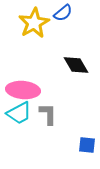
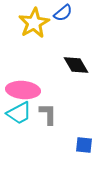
blue square: moved 3 px left
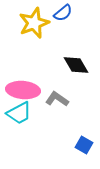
yellow star: rotated 8 degrees clockwise
gray L-shape: moved 9 px right, 15 px up; rotated 55 degrees counterclockwise
blue square: rotated 24 degrees clockwise
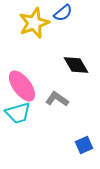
pink ellipse: moved 1 px left, 4 px up; rotated 48 degrees clockwise
cyan trapezoid: moved 1 px left; rotated 12 degrees clockwise
blue square: rotated 36 degrees clockwise
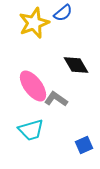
pink ellipse: moved 11 px right
gray L-shape: moved 1 px left
cyan trapezoid: moved 13 px right, 17 px down
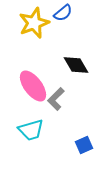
gray L-shape: rotated 80 degrees counterclockwise
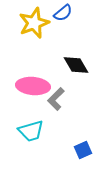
pink ellipse: rotated 48 degrees counterclockwise
cyan trapezoid: moved 1 px down
blue square: moved 1 px left, 5 px down
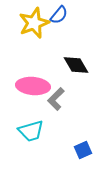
blue semicircle: moved 4 px left, 2 px down; rotated 12 degrees counterclockwise
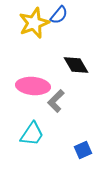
gray L-shape: moved 2 px down
cyan trapezoid: moved 1 px right, 3 px down; rotated 40 degrees counterclockwise
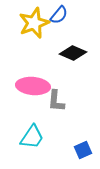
black diamond: moved 3 px left, 12 px up; rotated 36 degrees counterclockwise
gray L-shape: rotated 40 degrees counterclockwise
cyan trapezoid: moved 3 px down
